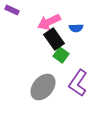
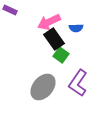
purple rectangle: moved 2 px left
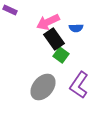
pink arrow: moved 1 px left
purple L-shape: moved 1 px right, 2 px down
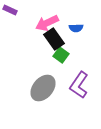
pink arrow: moved 1 px left, 1 px down
gray ellipse: moved 1 px down
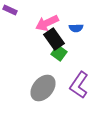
green square: moved 2 px left, 2 px up
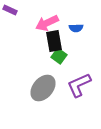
black rectangle: moved 2 px down; rotated 25 degrees clockwise
green square: moved 3 px down
purple L-shape: rotated 32 degrees clockwise
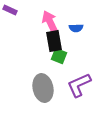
pink arrow: moved 3 px right, 1 px up; rotated 90 degrees clockwise
green square: rotated 14 degrees counterclockwise
gray ellipse: rotated 52 degrees counterclockwise
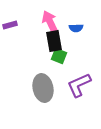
purple rectangle: moved 15 px down; rotated 40 degrees counterclockwise
